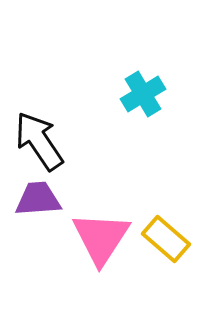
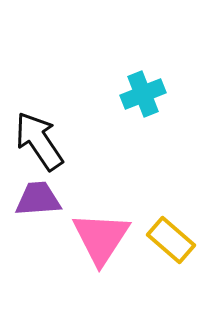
cyan cross: rotated 9 degrees clockwise
yellow rectangle: moved 5 px right, 1 px down
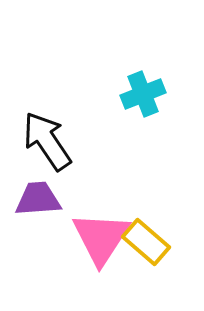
black arrow: moved 8 px right
yellow rectangle: moved 25 px left, 2 px down
